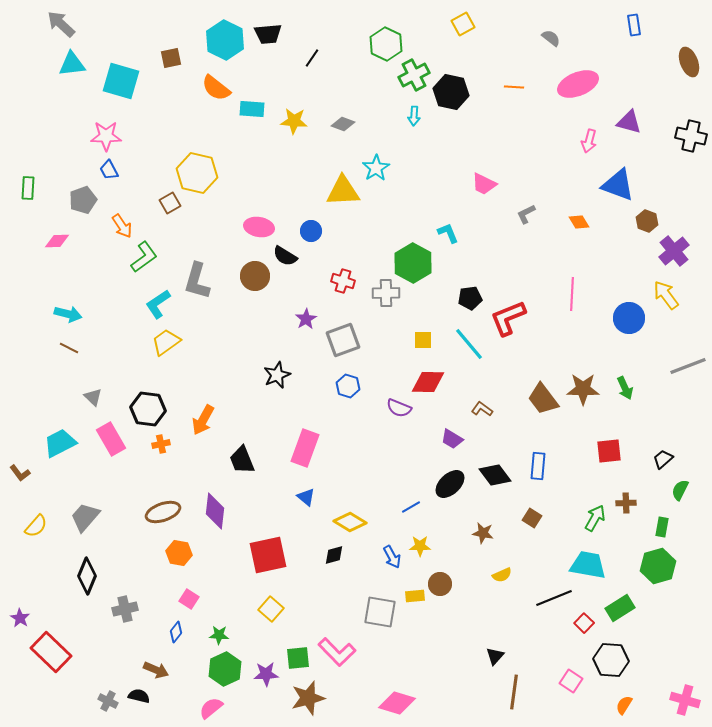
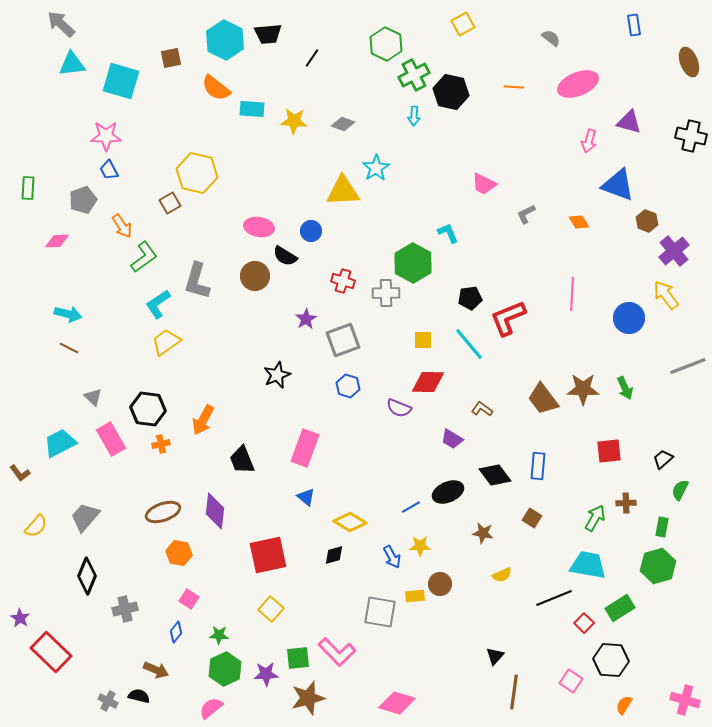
black ellipse at (450, 484): moved 2 px left, 8 px down; rotated 20 degrees clockwise
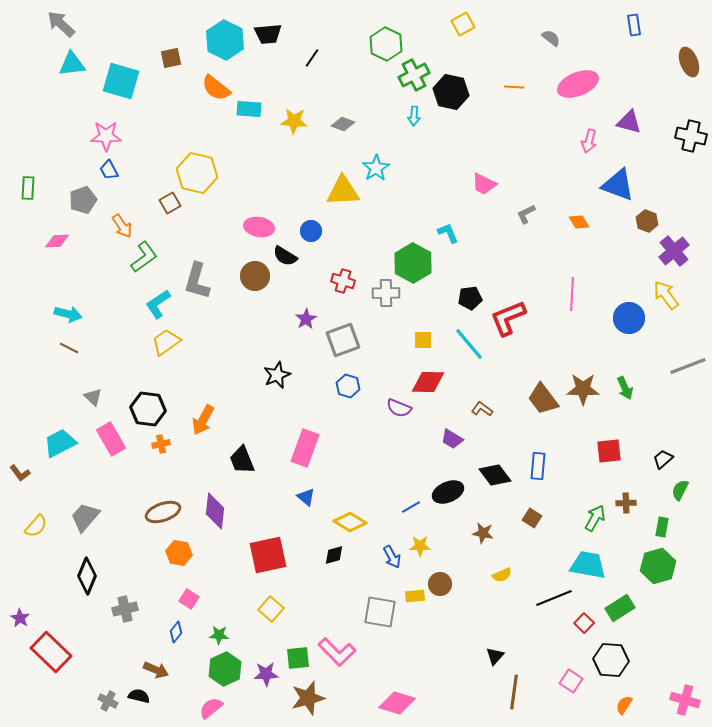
cyan rectangle at (252, 109): moved 3 px left
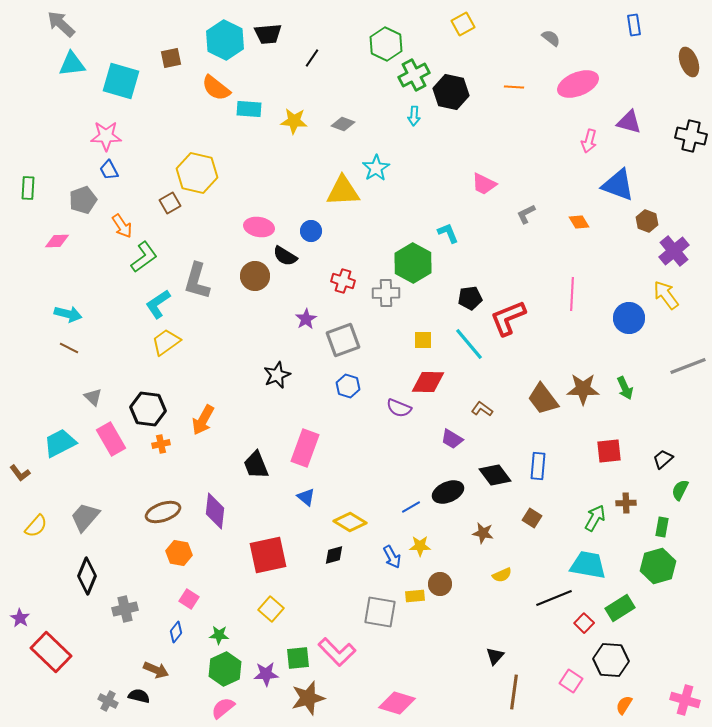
black trapezoid at (242, 460): moved 14 px right, 5 px down
pink semicircle at (211, 708): moved 12 px right
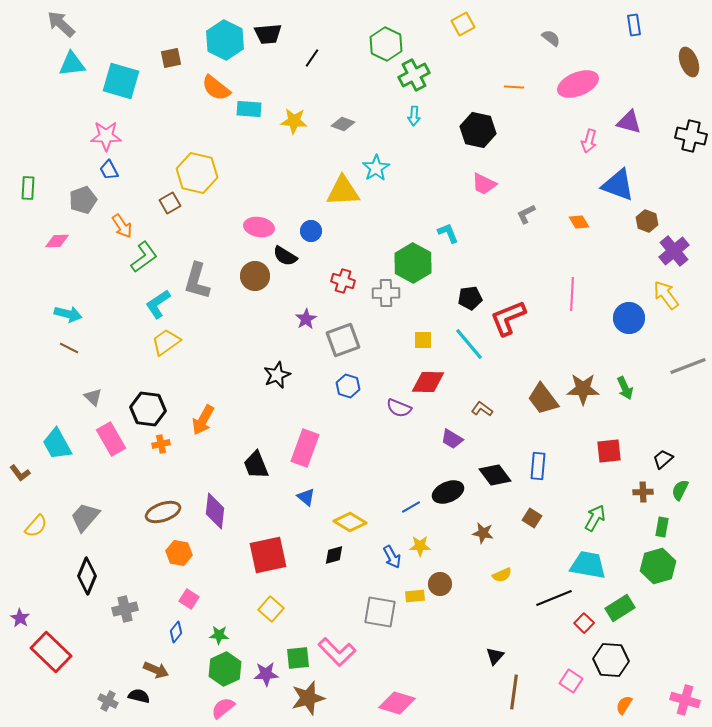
black hexagon at (451, 92): moved 27 px right, 38 px down
cyan trapezoid at (60, 443): moved 3 px left, 1 px down; rotated 92 degrees counterclockwise
brown cross at (626, 503): moved 17 px right, 11 px up
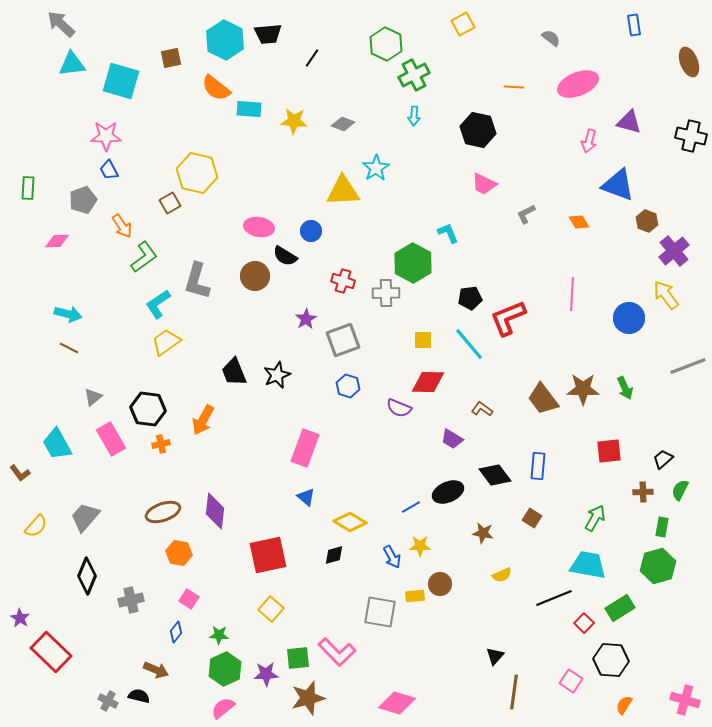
gray triangle at (93, 397): rotated 36 degrees clockwise
black trapezoid at (256, 465): moved 22 px left, 93 px up
gray cross at (125, 609): moved 6 px right, 9 px up
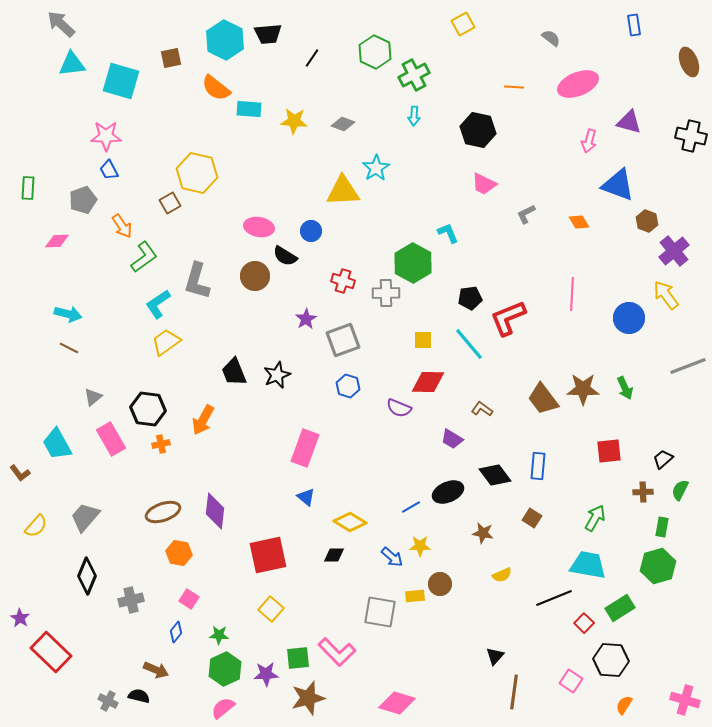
green hexagon at (386, 44): moved 11 px left, 8 px down
black diamond at (334, 555): rotated 15 degrees clockwise
blue arrow at (392, 557): rotated 20 degrees counterclockwise
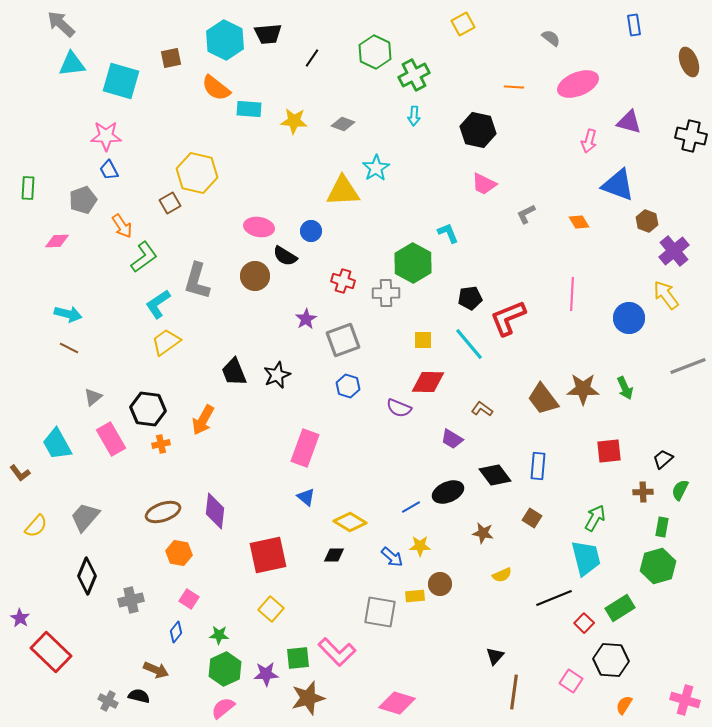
cyan trapezoid at (588, 565): moved 2 px left, 7 px up; rotated 66 degrees clockwise
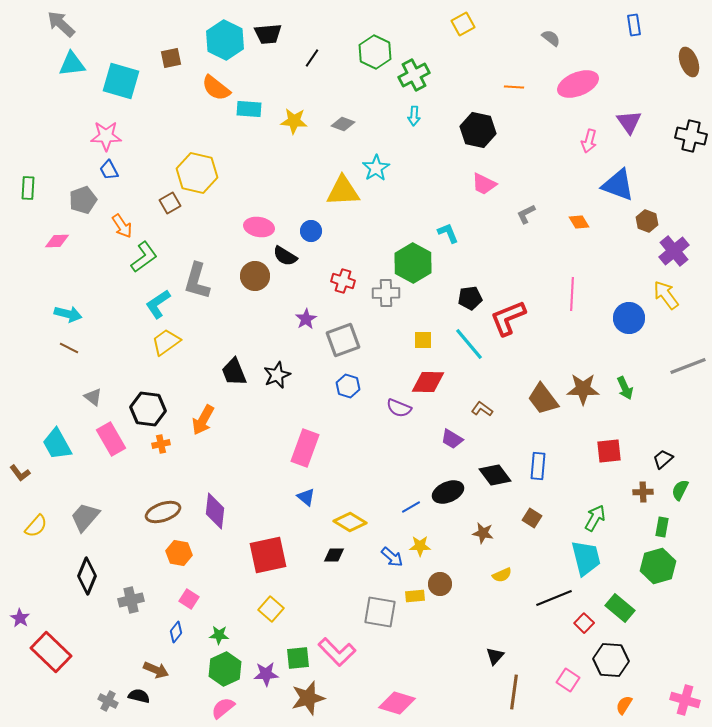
purple triangle at (629, 122): rotated 40 degrees clockwise
gray triangle at (93, 397): rotated 42 degrees counterclockwise
green rectangle at (620, 608): rotated 72 degrees clockwise
pink square at (571, 681): moved 3 px left, 1 px up
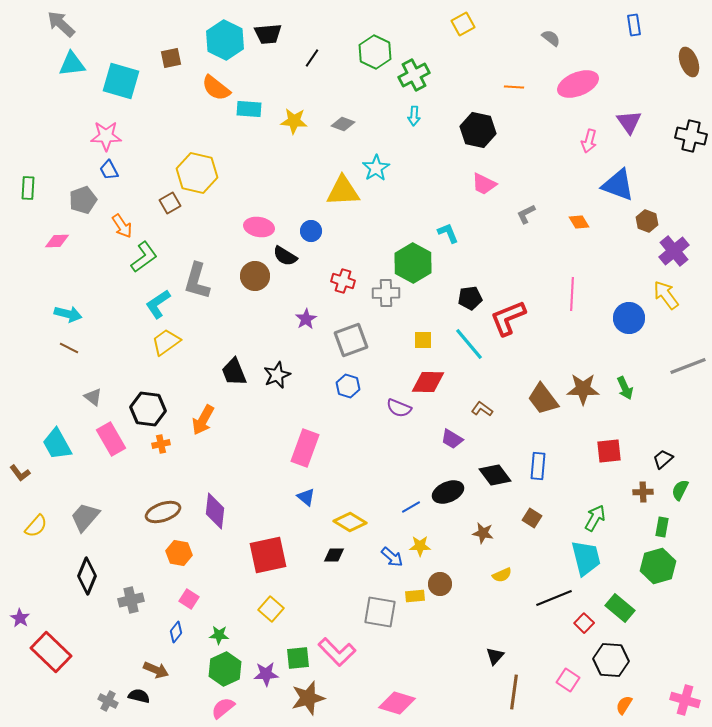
gray square at (343, 340): moved 8 px right
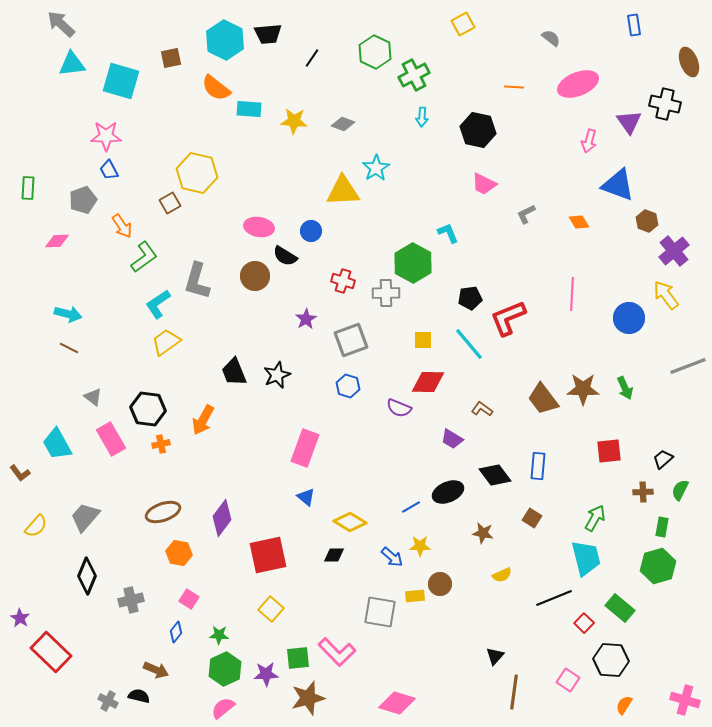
cyan arrow at (414, 116): moved 8 px right, 1 px down
black cross at (691, 136): moved 26 px left, 32 px up
purple diamond at (215, 511): moved 7 px right, 7 px down; rotated 30 degrees clockwise
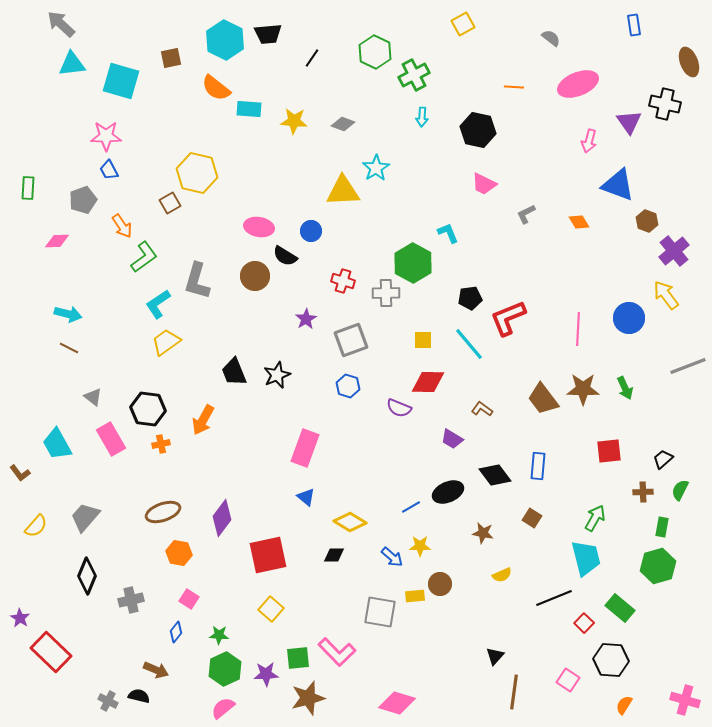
pink line at (572, 294): moved 6 px right, 35 px down
